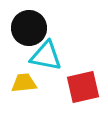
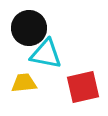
cyan triangle: moved 2 px up
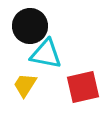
black circle: moved 1 px right, 2 px up
yellow trapezoid: moved 1 px right, 2 px down; rotated 52 degrees counterclockwise
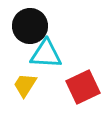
cyan triangle: rotated 8 degrees counterclockwise
red square: rotated 12 degrees counterclockwise
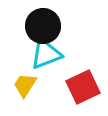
black circle: moved 13 px right
cyan triangle: rotated 24 degrees counterclockwise
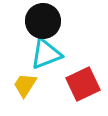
black circle: moved 5 px up
red square: moved 3 px up
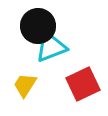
black circle: moved 5 px left, 5 px down
cyan triangle: moved 5 px right, 7 px up
